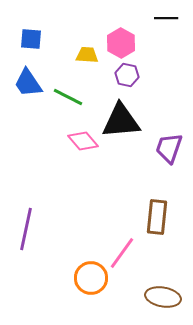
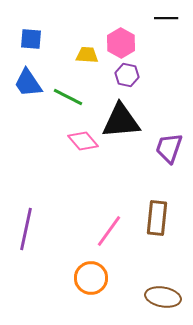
brown rectangle: moved 1 px down
pink line: moved 13 px left, 22 px up
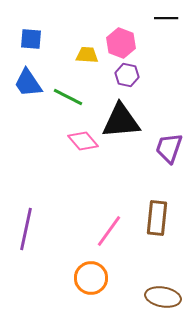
pink hexagon: rotated 8 degrees counterclockwise
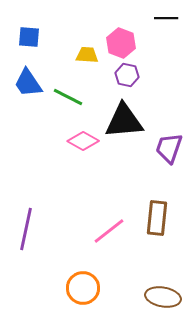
blue square: moved 2 px left, 2 px up
black triangle: moved 3 px right
pink diamond: rotated 20 degrees counterclockwise
pink line: rotated 16 degrees clockwise
orange circle: moved 8 px left, 10 px down
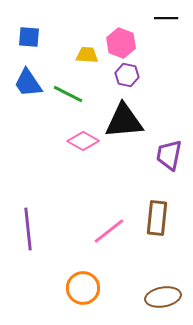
green line: moved 3 px up
purple trapezoid: moved 7 px down; rotated 8 degrees counterclockwise
purple line: moved 2 px right; rotated 18 degrees counterclockwise
brown ellipse: rotated 20 degrees counterclockwise
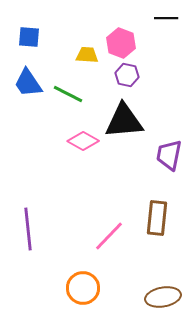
pink line: moved 5 px down; rotated 8 degrees counterclockwise
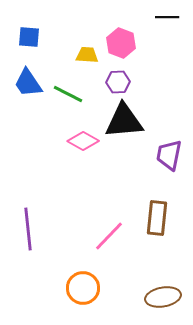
black line: moved 1 px right, 1 px up
purple hexagon: moved 9 px left, 7 px down; rotated 15 degrees counterclockwise
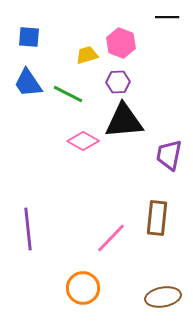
yellow trapezoid: rotated 20 degrees counterclockwise
pink line: moved 2 px right, 2 px down
